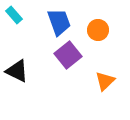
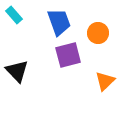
orange circle: moved 3 px down
purple square: rotated 24 degrees clockwise
black triangle: rotated 20 degrees clockwise
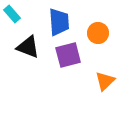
cyan rectangle: moved 2 px left, 1 px up
blue trapezoid: rotated 16 degrees clockwise
black triangle: moved 11 px right, 24 px up; rotated 25 degrees counterclockwise
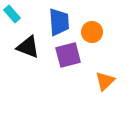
orange circle: moved 6 px left, 1 px up
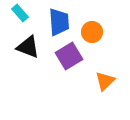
cyan rectangle: moved 8 px right, 1 px up
purple square: moved 1 px right, 1 px down; rotated 16 degrees counterclockwise
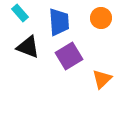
orange circle: moved 9 px right, 14 px up
orange triangle: moved 3 px left, 2 px up
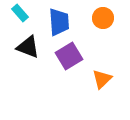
orange circle: moved 2 px right
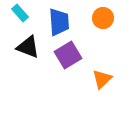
purple square: moved 1 px left, 1 px up
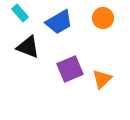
blue trapezoid: rotated 64 degrees clockwise
purple square: moved 2 px right, 14 px down; rotated 8 degrees clockwise
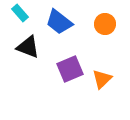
orange circle: moved 2 px right, 6 px down
blue trapezoid: rotated 68 degrees clockwise
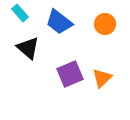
black triangle: moved 1 px down; rotated 20 degrees clockwise
purple square: moved 5 px down
orange triangle: moved 1 px up
